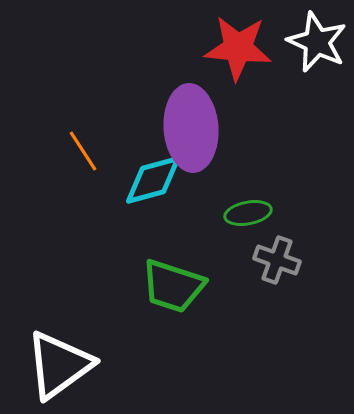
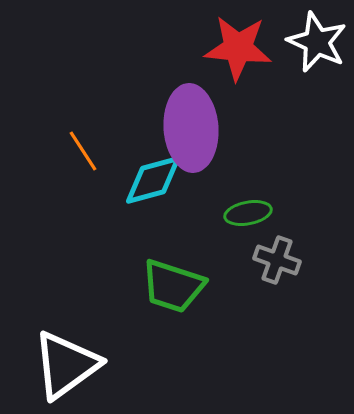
white triangle: moved 7 px right
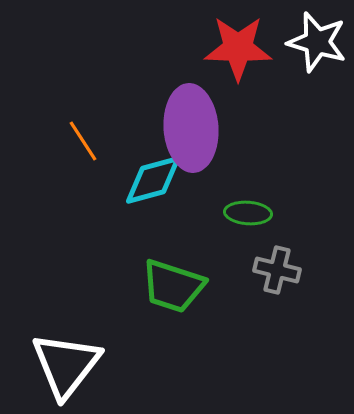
white star: rotated 8 degrees counterclockwise
red star: rotated 4 degrees counterclockwise
orange line: moved 10 px up
green ellipse: rotated 15 degrees clockwise
gray cross: moved 10 px down; rotated 6 degrees counterclockwise
white triangle: rotated 16 degrees counterclockwise
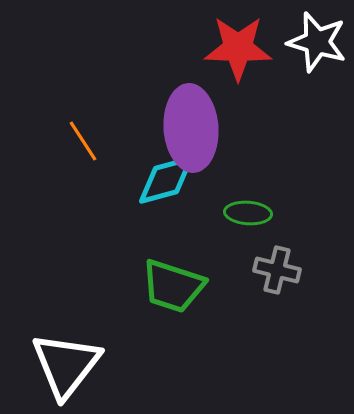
cyan diamond: moved 13 px right
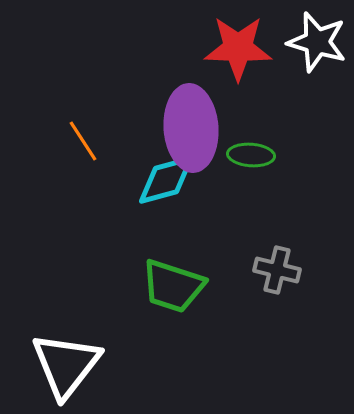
green ellipse: moved 3 px right, 58 px up
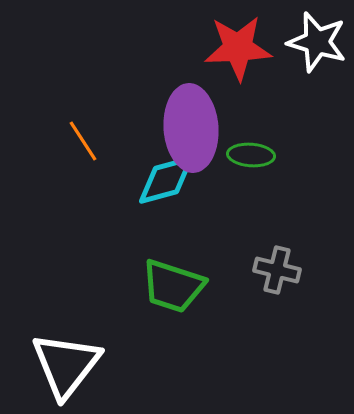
red star: rotated 4 degrees counterclockwise
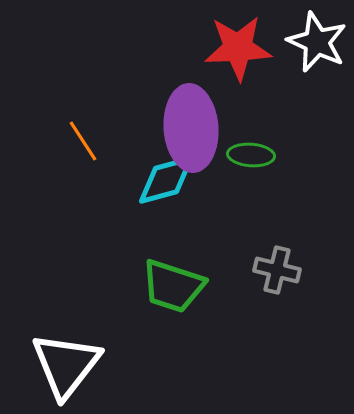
white star: rotated 8 degrees clockwise
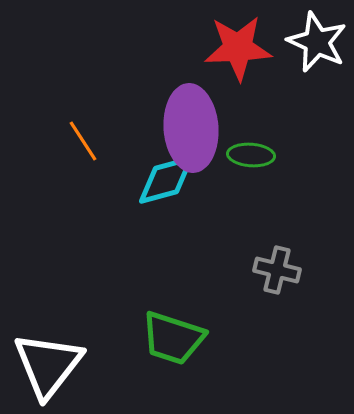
green trapezoid: moved 52 px down
white triangle: moved 18 px left
